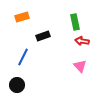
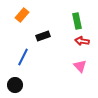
orange rectangle: moved 2 px up; rotated 32 degrees counterclockwise
green rectangle: moved 2 px right, 1 px up
black circle: moved 2 px left
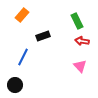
green rectangle: rotated 14 degrees counterclockwise
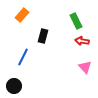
green rectangle: moved 1 px left
black rectangle: rotated 56 degrees counterclockwise
pink triangle: moved 5 px right, 1 px down
black circle: moved 1 px left, 1 px down
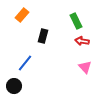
blue line: moved 2 px right, 6 px down; rotated 12 degrees clockwise
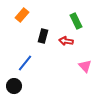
red arrow: moved 16 px left
pink triangle: moved 1 px up
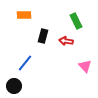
orange rectangle: moved 2 px right; rotated 48 degrees clockwise
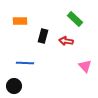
orange rectangle: moved 4 px left, 6 px down
green rectangle: moved 1 px left, 2 px up; rotated 21 degrees counterclockwise
blue line: rotated 54 degrees clockwise
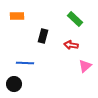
orange rectangle: moved 3 px left, 5 px up
red arrow: moved 5 px right, 4 px down
pink triangle: rotated 32 degrees clockwise
black circle: moved 2 px up
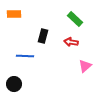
orange rectangle: moved 3 px left, 2 px up
red arrow: moved 3 px up
blue line: moved 7 px up
